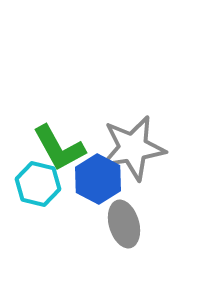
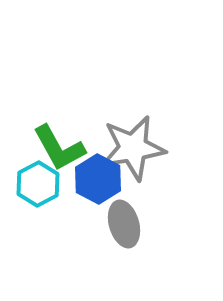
cyan hexagon: rotated 18 degrees clockwise
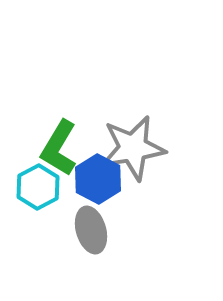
green L-shape: rotated 60 degrees clockwise
cyan hexagon: moved 3 px down
gray ellipse: moved 33 px left, 6 px down
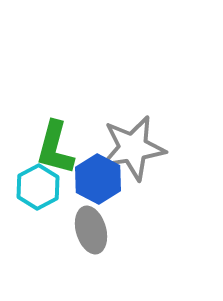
green L-shape: moved 4 px left; rotated 16 degrees counterclockwise
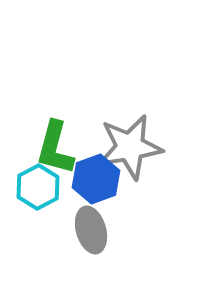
gray star: moved 3 px left, 1 px up
blue hexagon: moved 2 px left; rotated 12 degrees clockwise
